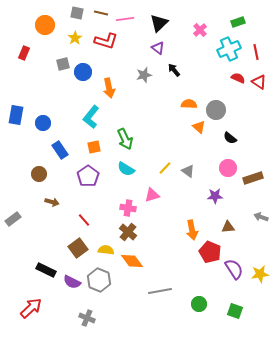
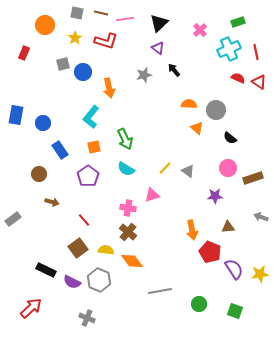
orange triangle at (199, 127): moved 2 px left, 1 px down
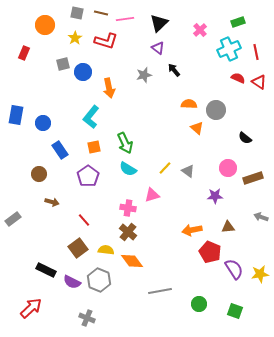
black semicircle at (230, 138): moved 15 px right
green arrow at (125, 139): moved 4 px down
cyan semicircle at (126, 169): moved 2 px right
orange arrow at (192, 230): rotated 90 degrees clockwise
